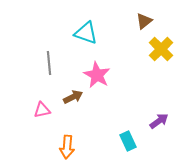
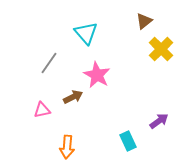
cyan triangle: rotated 30 degrees clockwise
gray line: rotated 40 degrees clockwise
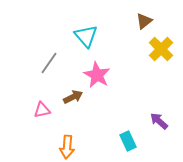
cyan triangle: moved 3 px down
purple arrow: rotated 102 degrees counterclockwise
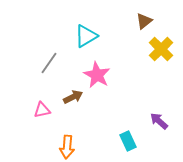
cyan triangle: rotated 40 degrees clockwise
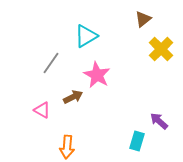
brown triangle: moved 1 px left, 2 px up
gray line: moved 2 px right
pink triangle: rotated 42 degrees clockwise
cyan rectangle: moved 9 px right; rotated 42 degrees clockwise
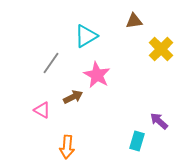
brown triangle: moved 9 px left, 2 px down; rotated 30 degrees clockwise
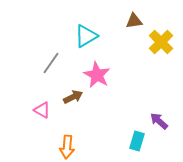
yellow cross: moved 7 px up
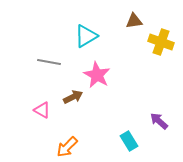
yellow cross: rotated 25 degrees counterclockwise
gray line: moved 2 px left, 1 px up; rotated 65 degrees clockwise
cyan rectangle: moved 8 px left; rotated 48 degrees counterclockwise
orange arrow: rotated 40 degrees clockwise
